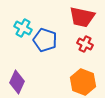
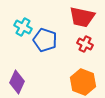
cyan cross: moved 1 px up
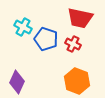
red trapezoid: moved 2 px left, 1 px down
blue pentagon: moved 1 px right, 1 px up
red cross: moved 12 px left
orange hexagon: moved 6 px left, 1 px up
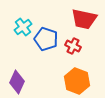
red trapezoid: moved 4 px right, 1 px down
cyan cross: rotated 24 degrees clockwise
red cross: moved 2 px down
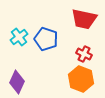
cyan cross: moved 4 px left, 10 px down
red cross: moved 11 px right, 8 px down
orange hexagon: moved 4 px right, 2 px up
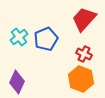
red trapezoid: rotated 120 degrees clockwise
blue pentagon: rotated 30 degrees clockwise
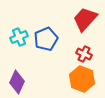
red trapezoid: moved 1 px right
cyan cross: rotated 12 degrees clockwise
orange hexagon: moved 1 px right
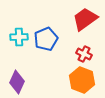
red trapezoid: rotated 12 degrees clockwise
cyan cross: rotated 24 degrees clockwise
orange hexagon: moved 1 px down
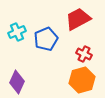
red trapezoid: moved 7 px left; rotated 8 degrees clockwise
cyan cross: moved 2 px left, 5 px up; rotated 24 degrees counterclockwise
orange hexagon: rotated 25 degrees clockwise
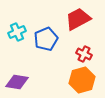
purple diamond: rotated 75 degrees clockwise
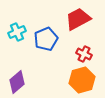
purple diamond: rotated 50 degrees counterclockwise
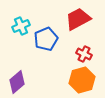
cyan cross: moved 4 px right, 6 px up
